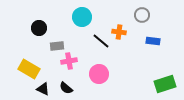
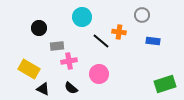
black semicircle: moved 5 px right
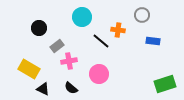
orange cross: moved 1 px left, 2 px up
gray rectangle: rotated 32 degrees counterclockwise
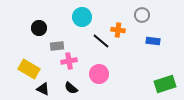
gray rectangle: rotated 32 degrees clockwise
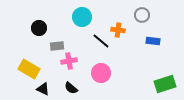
pink circle: moved 2 px right, 1 px up
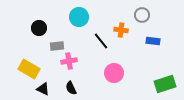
cyan circle: moved 3 px left
orange cross: moved 3 px right
black line: rotated 12 degrees clockwise
pink circle: moved 13 px right
black semicircle: rotated 24 degrees clockwise
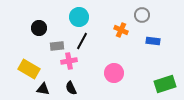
orange cross: rotated 16 degrees clockwise
black line: moved 19 px left; rotated 66 degrees clockwise
black triangle: rotated 16 degrees counterclockwise
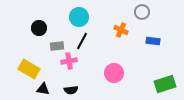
gray circle: moved 3 px up
black semicircle: moved 2 px down; rotated 72 degrees counterclockwise
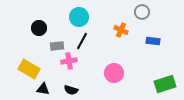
black semicircle: rotated 24 degrees clockwise
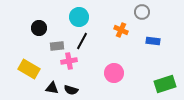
black triangle: moved 9 px right, 1 px up
